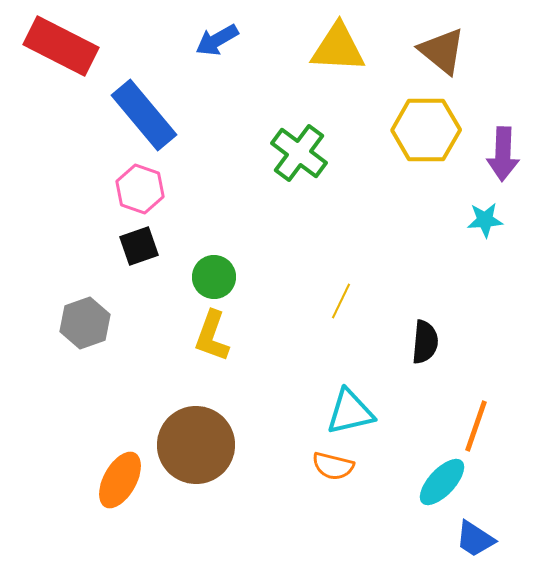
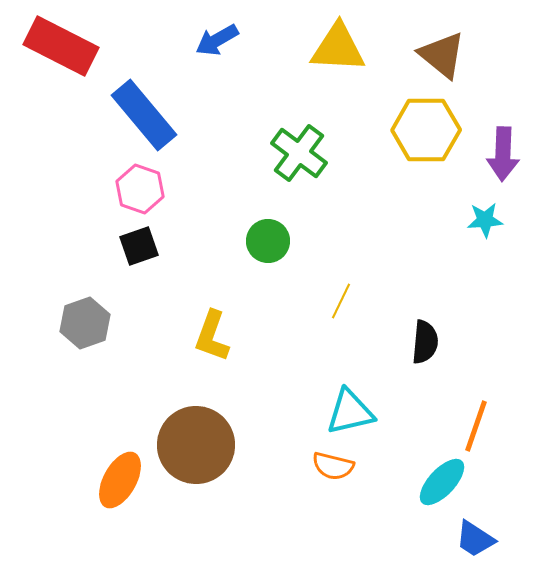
brown triangle: moved 4 px down
green circle: moved 54 px right, 36 px up
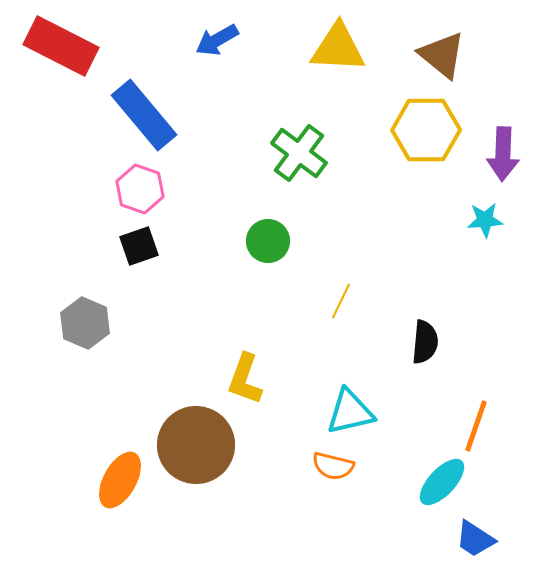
gray hexagon: rotated 18 degrees counterclockwise
yellow L-shape: moved 33 px right, 43 px down
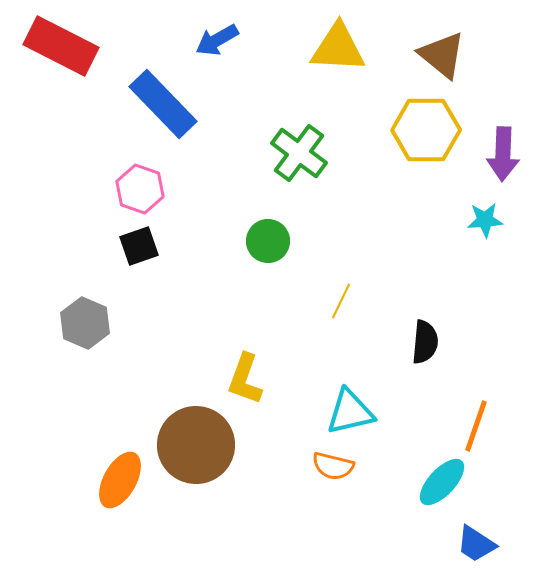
blue rectangle: moved 19 px right, 11 px up; rotated 4 degrees counterclockwise
blue trapezoid: moved 1 px right, 5 px down
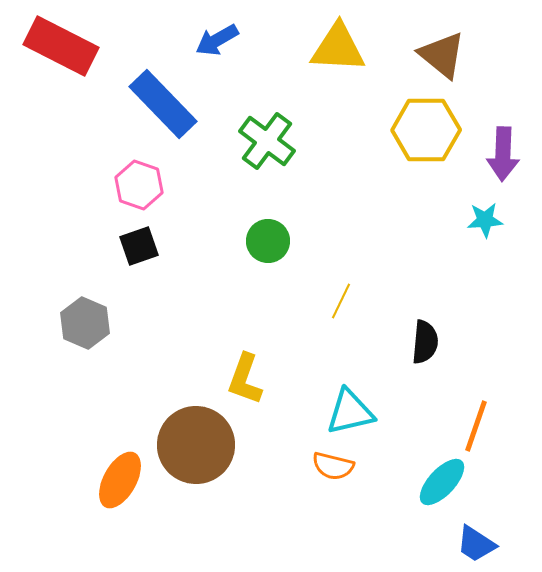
green cross: moved 32 px left, 12 px up
pink hexagon: moved 1 px left, 4 px up
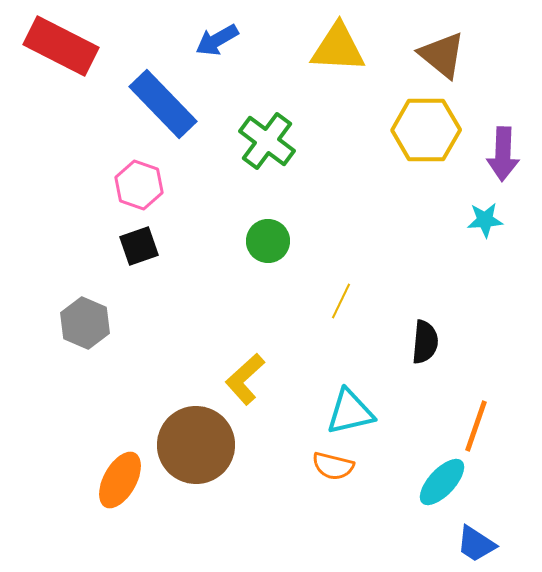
yellow L-shape: rotated 28 degrees clockwise
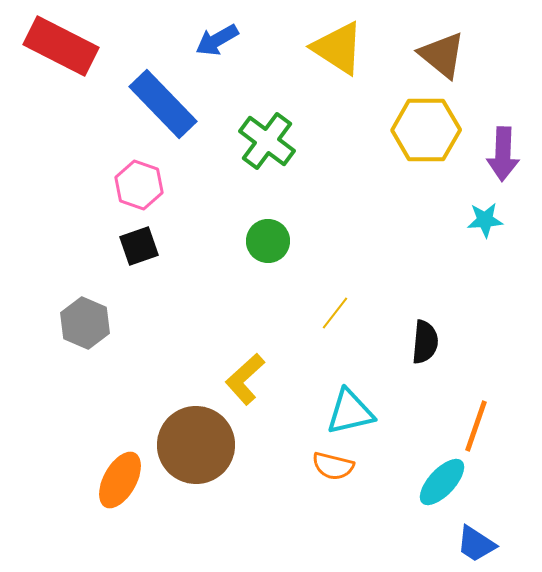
yellow triangle: rotated 30 degrees clockwise
yellow line: moved 6 px left, 12 px down; rotated 12 degrees clockwise
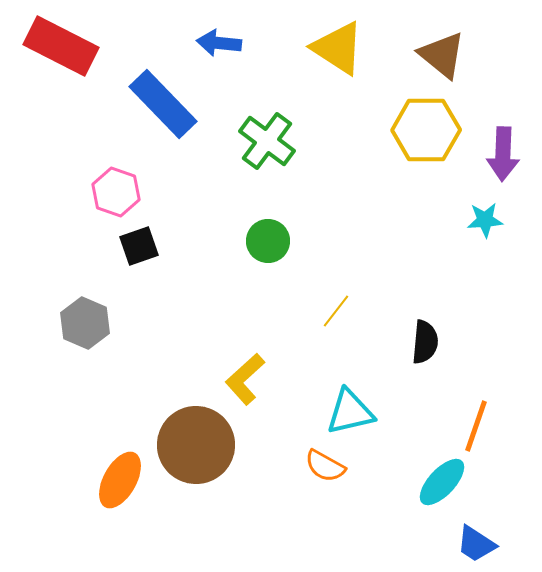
blue arrow: moved 2 px right, 3 px down; rotated 36 degrees clockwise
pink hexagon: moved 23 px left, 7 px down
yellow line: moved 1 px right, 2 px up
orange semicircle: moved 8 px left; rotated 15 degrees clockwise
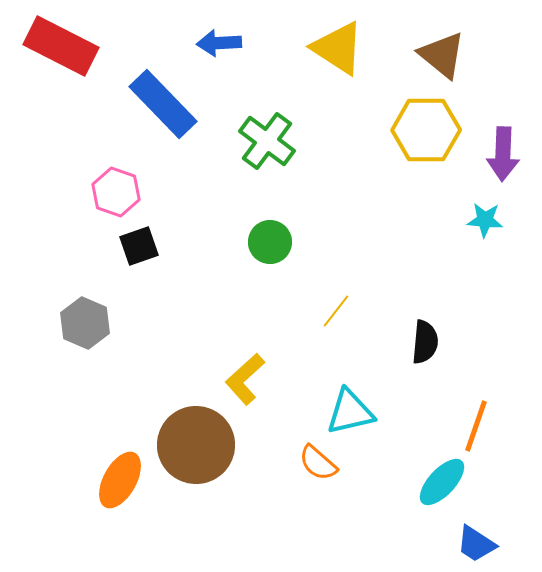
blue arrow: rotated 9 degrees counterclockwise
cyan star: rotated 9 degrees clockwise
green circle: moved 2 px right, 1 px down
orange semicircle: moved 7 px left, 3 px up; rotated 12 degrees clockwise
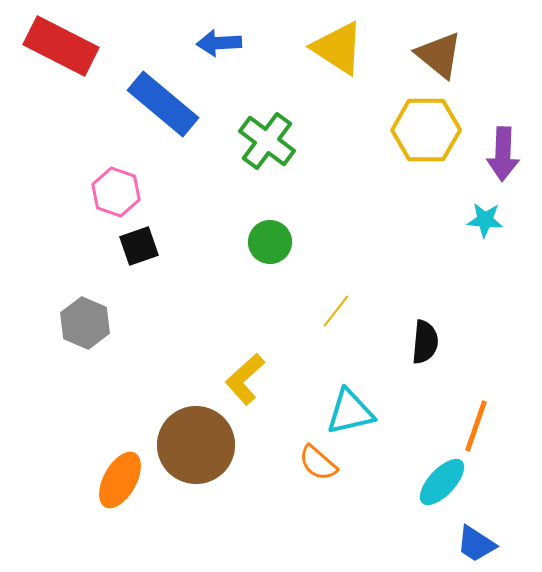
brown triangle: moved 3 px left
blue rectangle: rotated 6 degrees counterclockwise
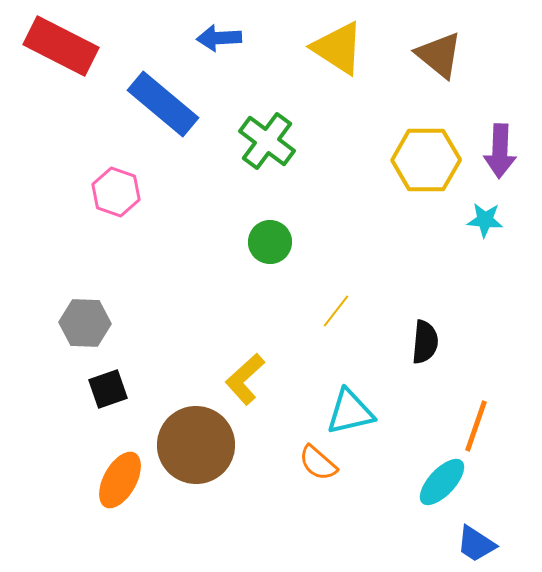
blue arrow: moved 5 px up
yellow hexagon: moved 30 px down
purple arrow: moved 3 px left, 3 px up
black square: moved 31 px left, 143 px down
gray hexagon: rotated 21 degrees counterclockwise
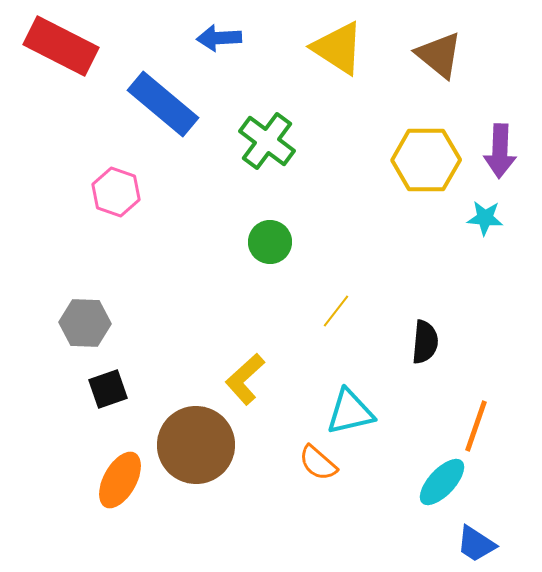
cyan star: moved 2 px up
